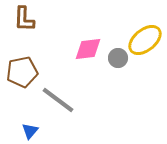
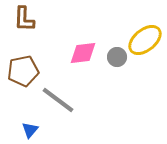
pink diamond: moved 5 px left, 4 px down
gray circle: moved 1 px left, 1 px up
brown pentagon: moved 1 px right, 1 px up
blue triangle: moved 1 px up
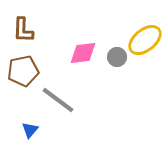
brown L-shape: moved 1 px left, 11 px down
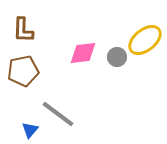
gray line: moved 14 px down
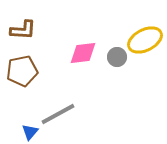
brown L-shape: rotated 88 degrees counterclockwise
yellow ellipse: rotated 12 degrees clockwise
brown pentagon: moved 1 px left
gray line: rotated 66 degrees counterclockwise
blue triangle: moved 2 px down
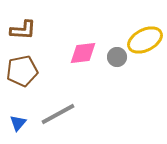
blue triangle: moved 12 px left, 9 px up
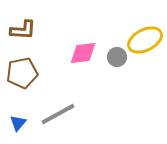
brown pentagon: moved 2 px down
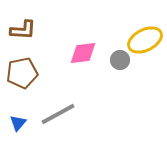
gray circle: moved 3 px right, 3 px down
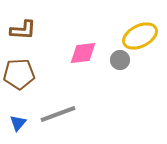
yellow ellipse: moved 5 px left, 4 px up
brown pentagon: moved 3 px left, 1 px down; rotated 8 degrees clockwise
gray line: rotated 9 degrees clockwise
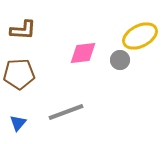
gray line: moved 8 px right, 2 px up
